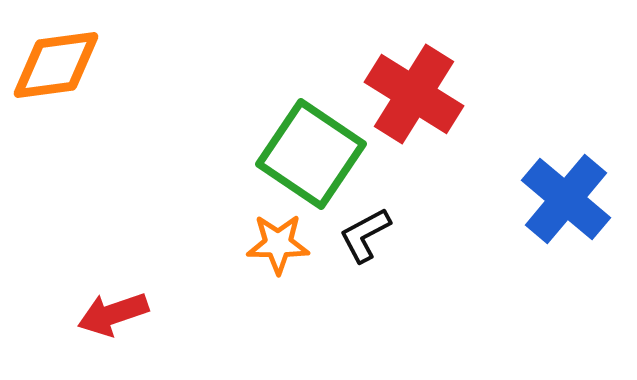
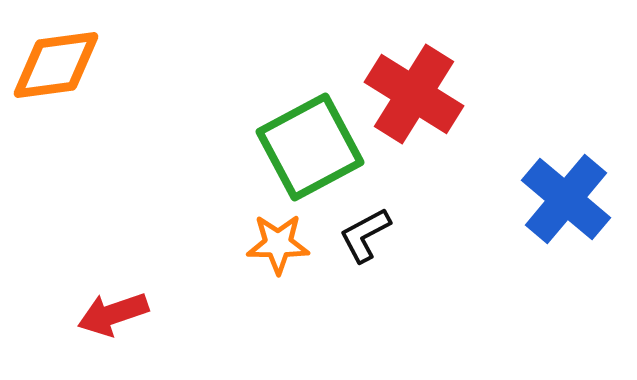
green square: moved 1 px left, 7 px up; rotated 28 degrees clockwise
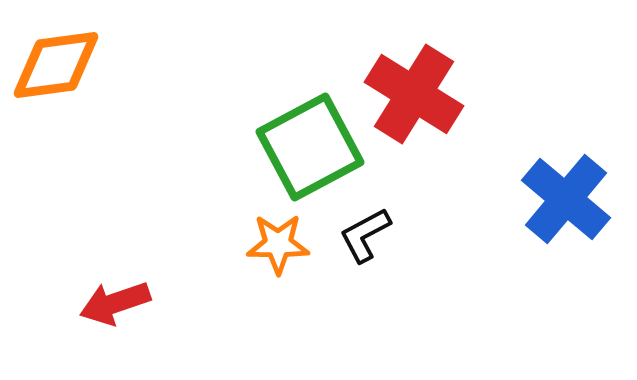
red arrow: moved 2 px right, 11 px up
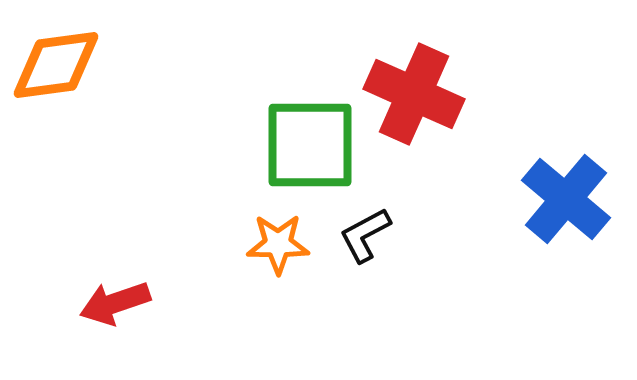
red cross: rotated 8 degrees counterclockwise
green square: moved 2 px up; rotated 28 degrees clockwise
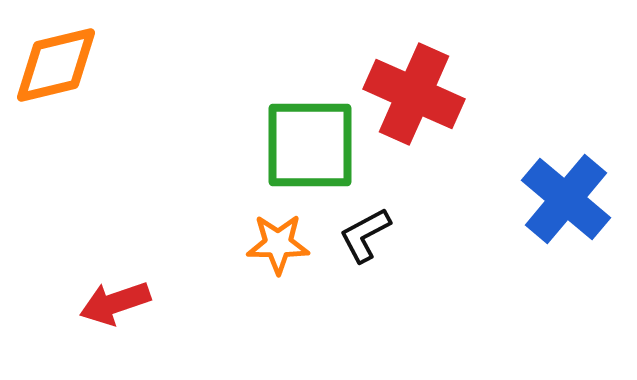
orange diamond: rotated 6 degrees counterclockwise
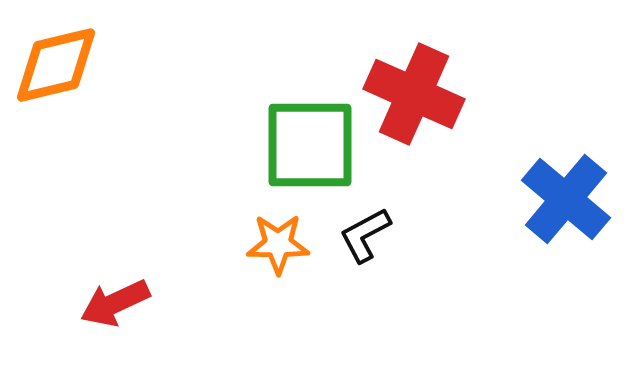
red arrow: rotated 6 degrees counterclockwise
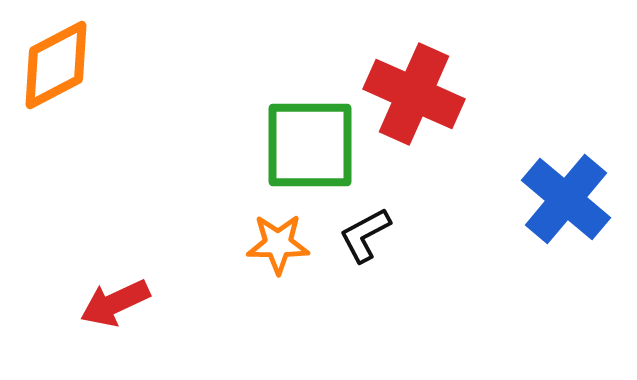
orange diamond: rotated 14 degrees counterclockwise
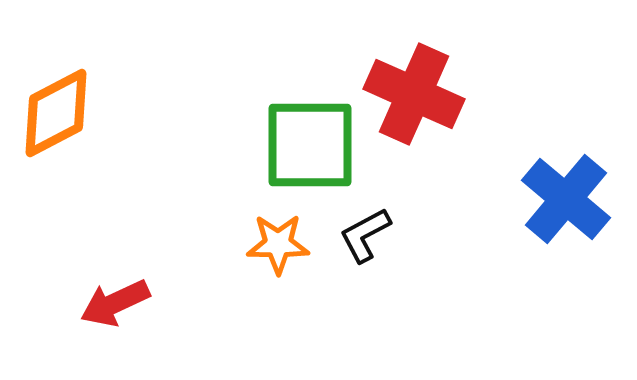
orange diamond: moved 48 px down
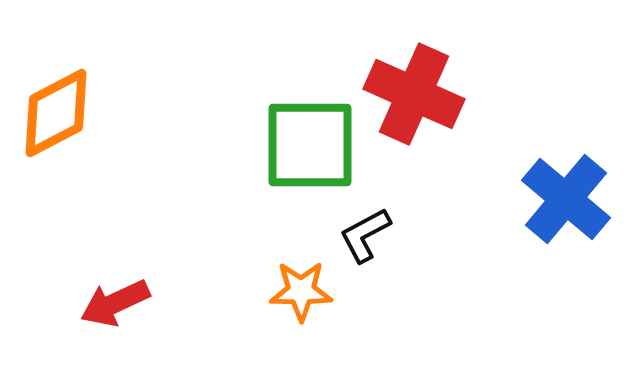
orange star: moved 23 px right, 47 px down
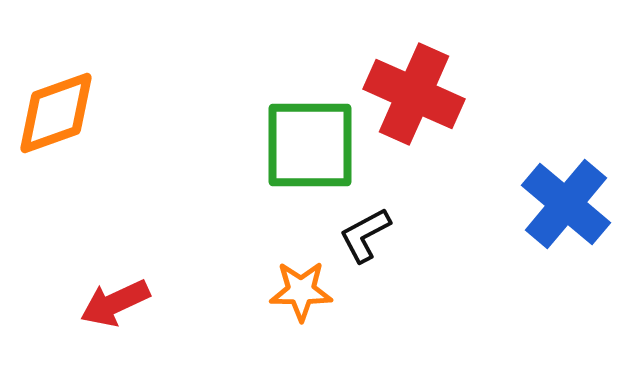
orange diamond: rotated 8 degrees clockwise
blue cross: moved 5 px down
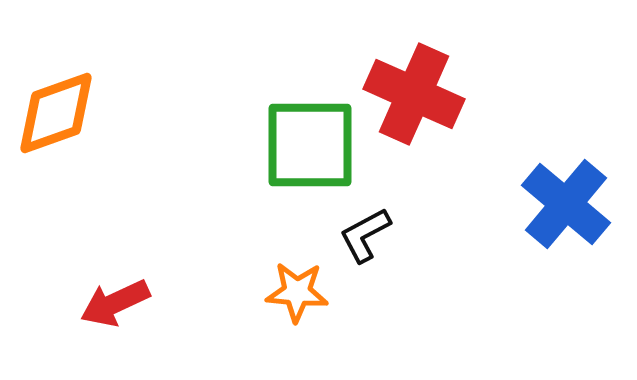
orange star: moved 4 px left, 1 px down; rotated 4 degrees clockwise
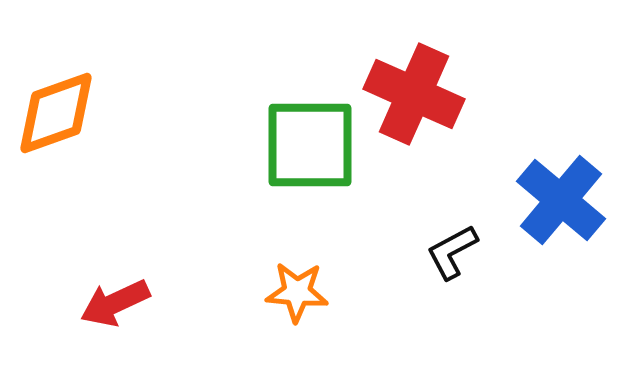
blue cross: moved 5 px left, 4 px up
black L-shape: moved 87 px right, 17 px down
